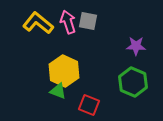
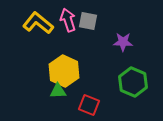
pink arrow: moved 2 px up
purple star: moved 13 px left, 4 px up
green triangle: rotated 24 degrees counterclockwise
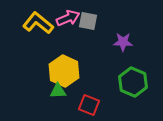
pink arrow: moved 2 px up; rotated 85 degrees clockwise
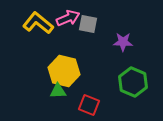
gray square: moved 3 px down
yellow hexagon: rotated 12 degrees counterclockwise
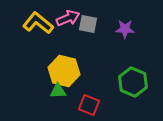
purple star: moved 2 px right, 13 px up
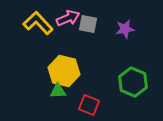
yellow L-shape: rotated 8 degrees clockwise
purple star: rotated 12 degrees counterclockwise
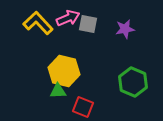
red square: moved 6 px left, 2 px down
